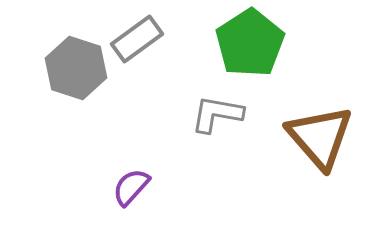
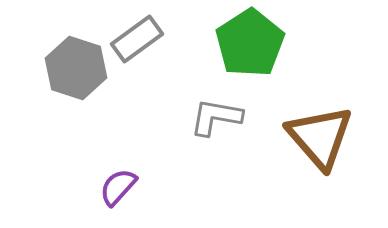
gray L-shape: moved 1 px left, 3 px down
purple semicircle: moved 13 px left
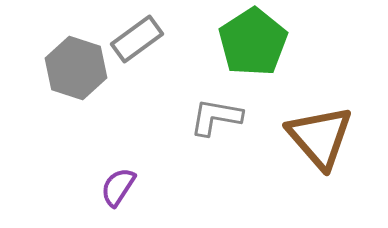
green pentagon: moved 3 px right, 1 px up
purple semicircle: rotated 9 degrees counterclockwise
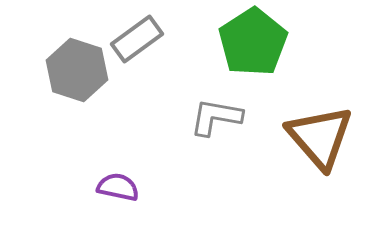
gray hexagon: moved 1 px right, 2 px down
purple semicircle: rotated 69 degrees clockwise
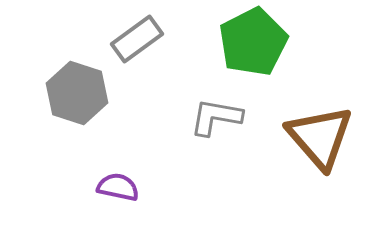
green pentagon: rotated 6 degrees clockwise
gray hexagon: moved 23 px down
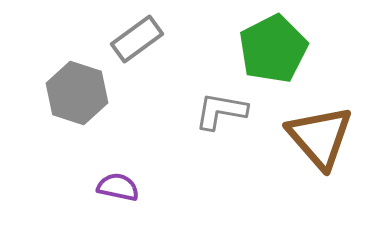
green pentagon: moved 20 px right, 7 px down
gray L-shape: moved 5 px right, 6 px up
